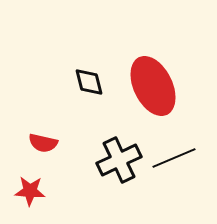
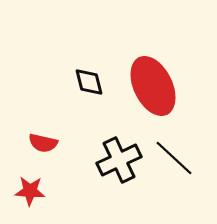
black line: rotated 66 degrees clockwise
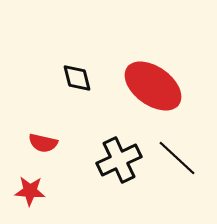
black diamond: moved 12 px left, 4 px up
red ellipse: rotated 28 degrees counterclockwise
black line: moved 3 px right
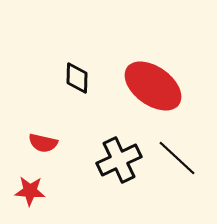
black diamond: rotated 16 degrees clockwise
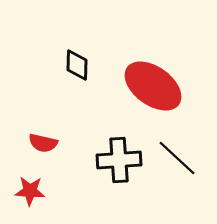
black diamond: moved 13 px up
black cross: rotated 21 degrees clockwise
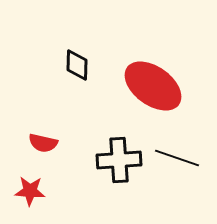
black line: rotated 24 degrees counterclockwise
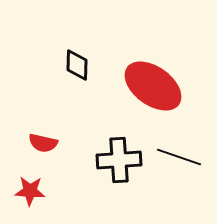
black line: moved 2 px right, 1 px up
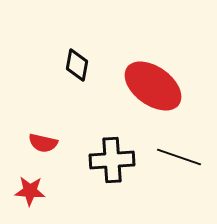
black diamond: rotated 8 degrees clockwise
black cross: moved 7 px left
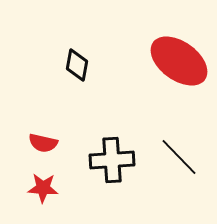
red ellipse: moved 26 px right, 25 px up
black line: rotated 27 degrees clockwise
red star: moved 13 px right, 3 px up
